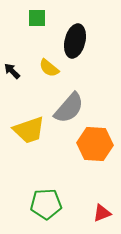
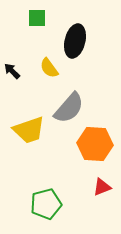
yellow semicircle: rotated 15 degrees clockwise
green pentagon: rotated 12 degrees counterclockwise
red triangle: moved 26 px up
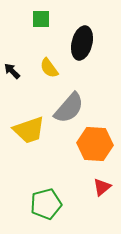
green square: moved 4 px right, 1 px down
black ellipse: moved 7 px right, 2 px down
red triangle: rotated 18 degrees counterclockwise
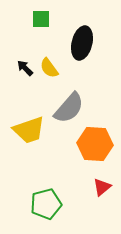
black arrow: moved 13 px right, 3 px up
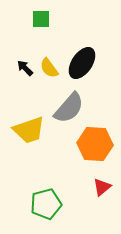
black ellipse: moved 20 px down; rotated 20 degrees clockwise
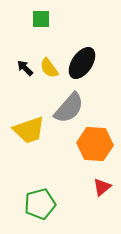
green pentagon: moved 6 px left
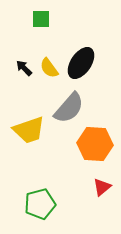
black ellipse: moved 1 px left
black arrow: moved 1 px left
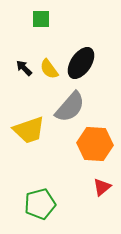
yellow semicircle: moved 1 px down
gray semicircle: moved 1 px right, 1 px up
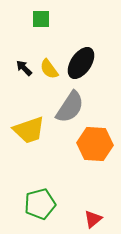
gray semicircle: rotated 8 degrees counterclockwise
red triangle: moved 9 px left, 32 px down
